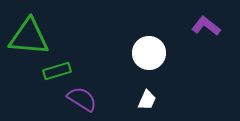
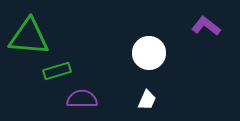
purple semicircle: rotated 32 degrees counterclockwise
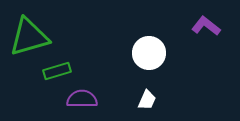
green triangle: rotated 21 degrees counterclockwise
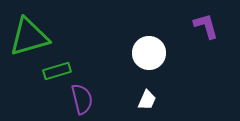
purple L-shape: rotated 36 degrees clockwise
purple semicircle: rotated 76 degrees clockwise
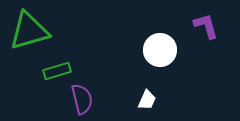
green triangle: moved 6 px up
white circle: moved 11 px right, 3 px up
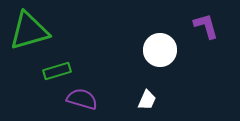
purple semicircle: rotated 60 degrees counterclockwise
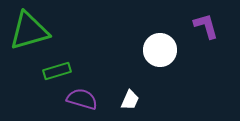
white trapezoid: moved 17 px left
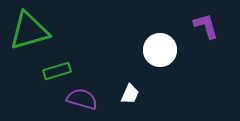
white trapezoid: moved 6 px up
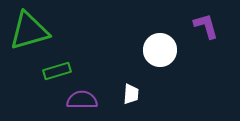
white trapezoid: moved 1 px right; rotated 20 degrees counterclockwise
purple semicircle: moved 1 px down; rotated 16 degrees counterclockwise
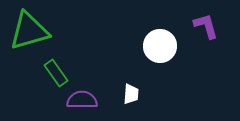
white circle: moved 4 px up
green rectangle: moved 1 px left, 2 px down; rotated 72 degrees clockwise
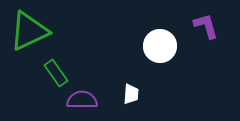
green triangle: rotated 9 degrees counterclockwise
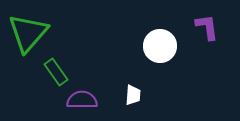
purple L-shape: moved 1 px right, 1 px down; rotated 8 degrees clockwise
green triangle: moved 1 px left, 2 px down; rotated 24 degrees counterclockwise
green rectangle: moved 1 px up
white trapezoid: moved 2 px right, 1 px down
